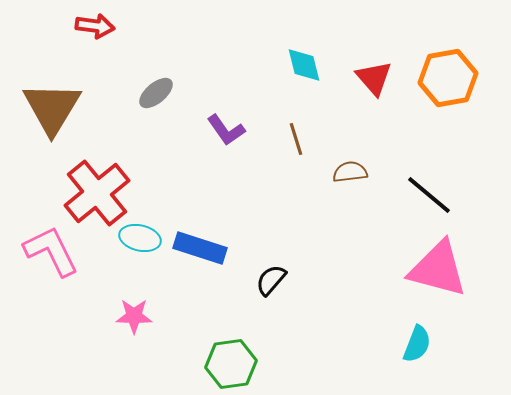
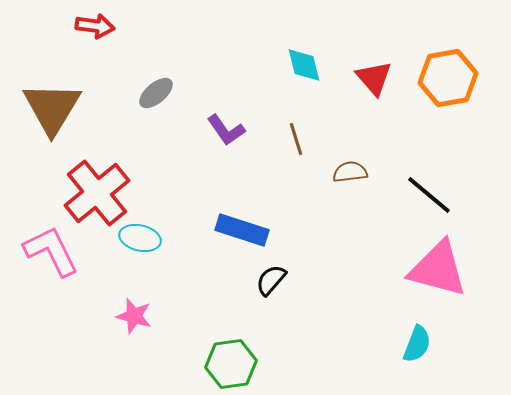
blue rectangle: moved 42 px right, 18 px up
pink star: rotated 15 degrees clockwise
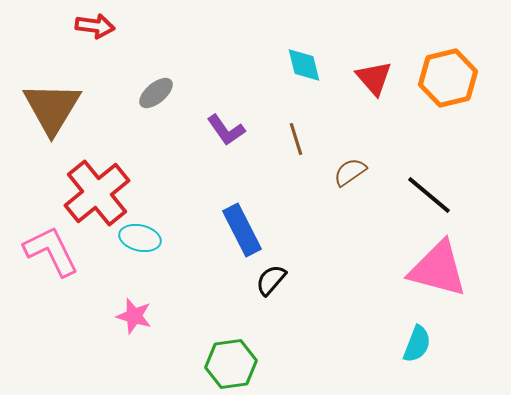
orange hexagon: rotated 4 degrees counterclockwise
brown semicircle: rotated 28 degrees counterclockwise
blue rectangle: rotated 45 degrees clockwise
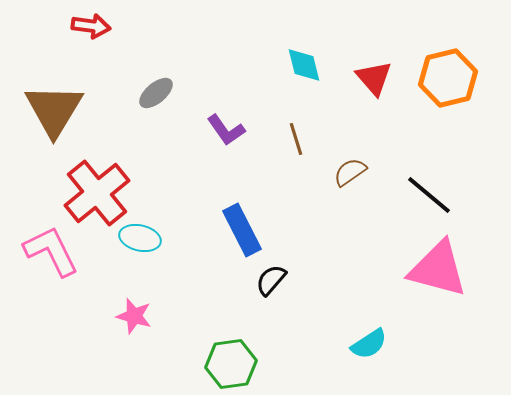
red arrow: moved 4 px left
brown triangle: moved 2 px right, 2 px down
cyan semicircle: moved 48 px left; rotated 36 degrees clockwise
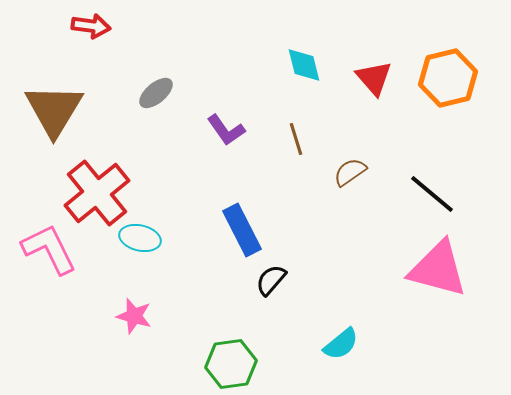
black line: moved 3 px right, 1 px up
pink L-shape: moved 2 px left, 2 px up
cyan semicircle: moved 28 px left; rotated 6 degrees counterclockwise
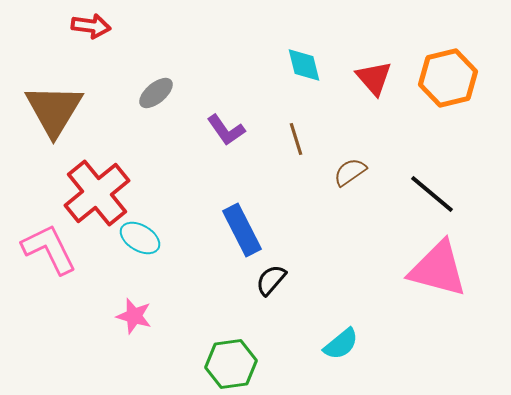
cyan ellipse: rotated 18 degrees clockwise
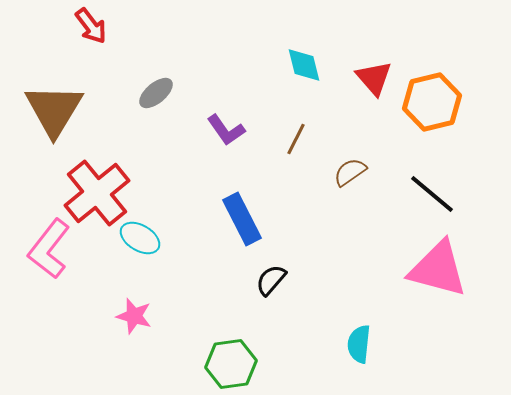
red arrow: rotated 45 degrees clockwise
orange hexagon: moved 16 px left, 24 px down
brown line: rotated 44 degrees clockwise
blue rectangle: moved 11 px up
pink L-shape: rotated 116 degrees counterclockwise
cyan semicircle: moved 18 px right; rotated 135 degrees clockwise
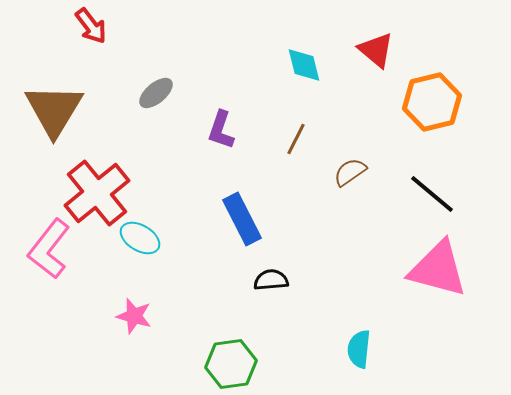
red triangle: moved 2 px right, 28 px up; rotated 9 degrees counterclockwise
purple L-shape: moved 5 px left; rotated 54 degrees clockwise
black semicircle: rotated 44 degrees clockwise
cyan semicircle: moved 5 px down
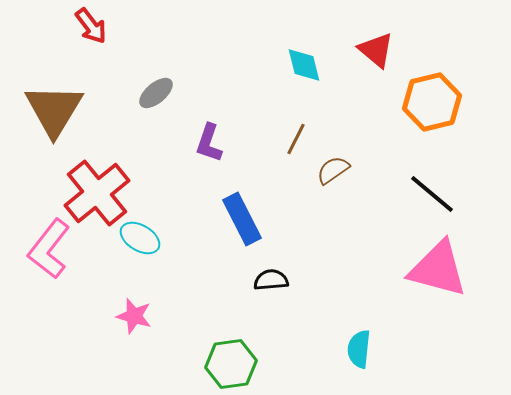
purple L-shape: moved 12 px left, 13 px down
brown semicircle: moved 17 px left, 2 px up
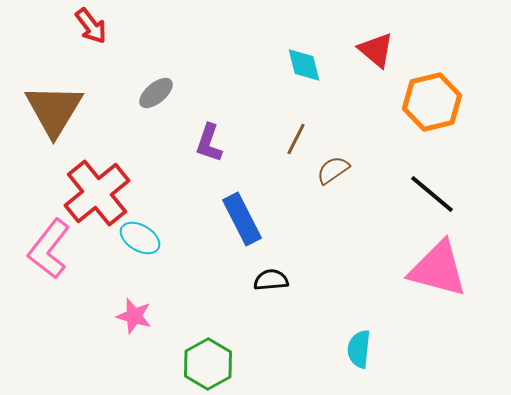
green hexagon: moved 23 px left; rotated 21 degrees counterclockwise
